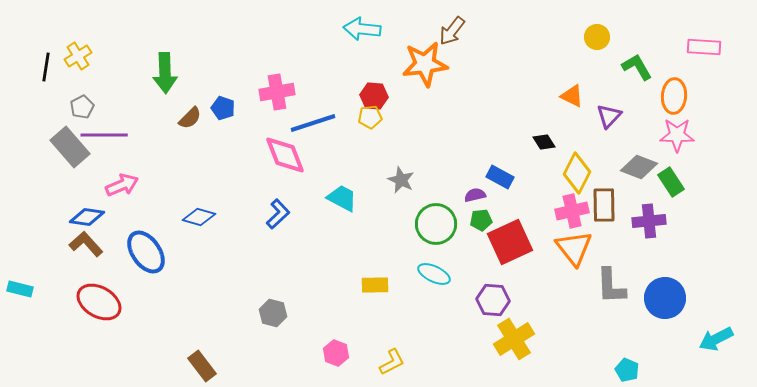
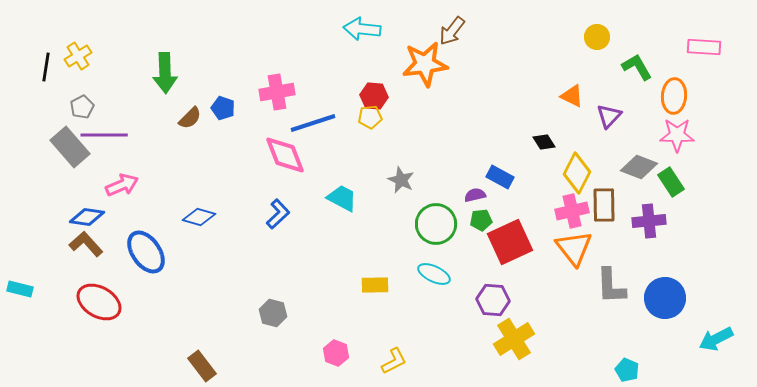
yellow L-shape at (392, 362): moved 2 px right, 1 px up
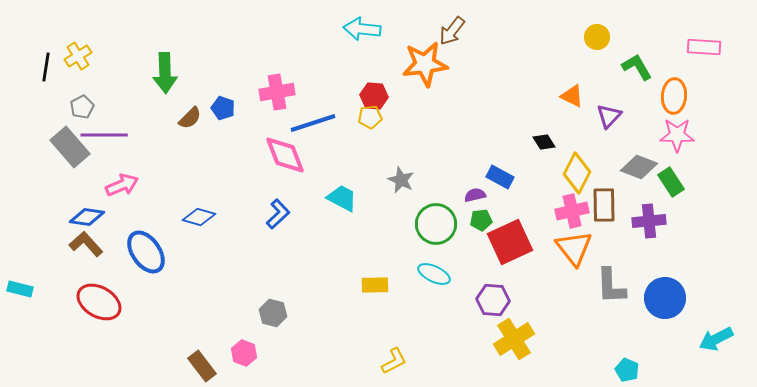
pink hexagon at (336, 353): moved 92 px left
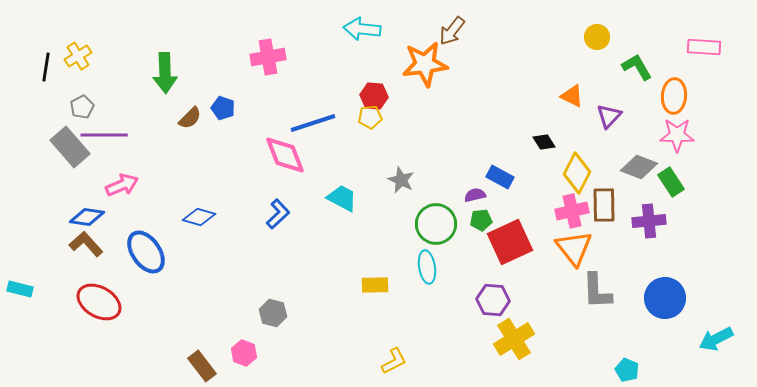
pink cross at (277, 92): moved 9 px left, 35 px up
cyan ellipse at (434, 274): moved 7 px left, 7 px up; rotated 56 degrees clockwise
gray L-shape at (611, 286): moved 14 px left, 5 px down
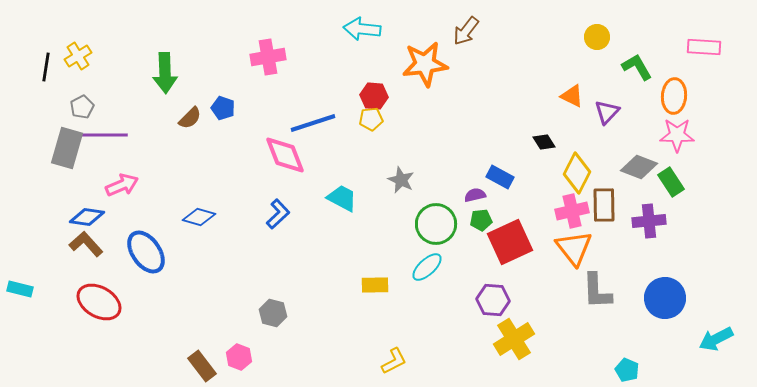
brown arrow at (452, 31): moved 14 px right
purple triangle at (609, 116): moved 2 px left, 4 px up
yellow pentagon at (370, 117): moved 1 px right, 2 px down
gray rectangle at (70, 147): moved 3 px left, 1 px down; rotated 57 degrees clockwise
cyan ellipse at (427, 267): rotated 56 degrees clockwise
pink hexagon at (244, 353): moved 5 px left, 4 px down
